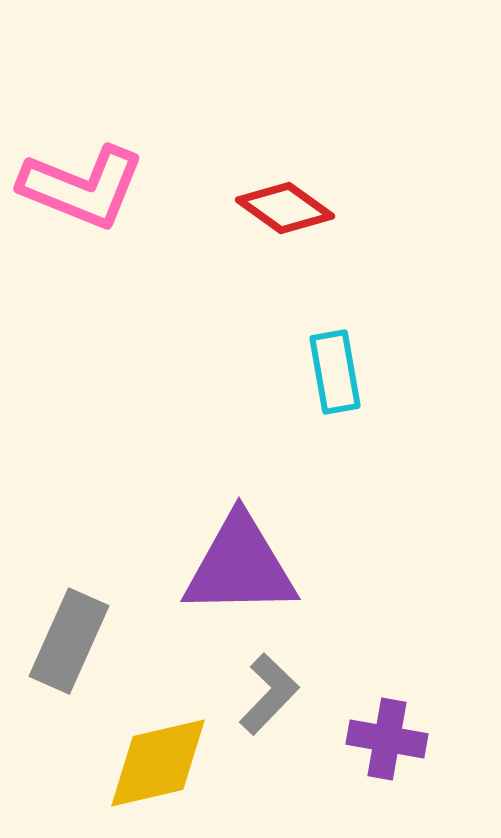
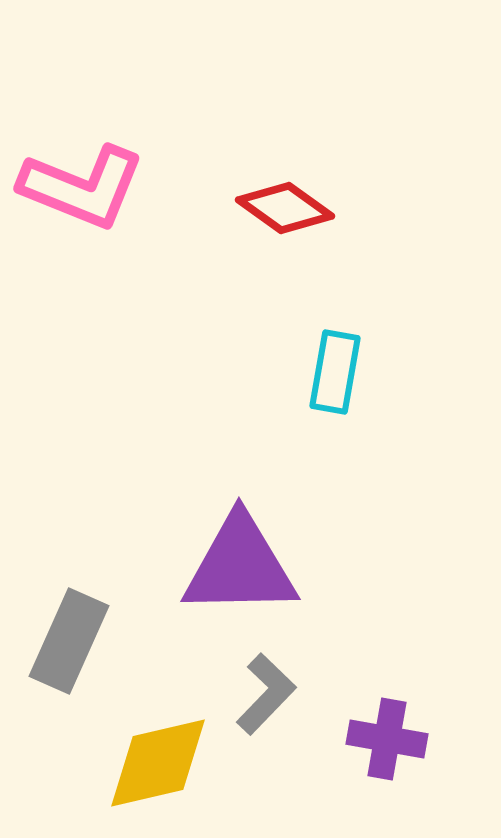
cyan rectangle: rotated 20 degrees clockwise
gray L-shape: moved 3 px left
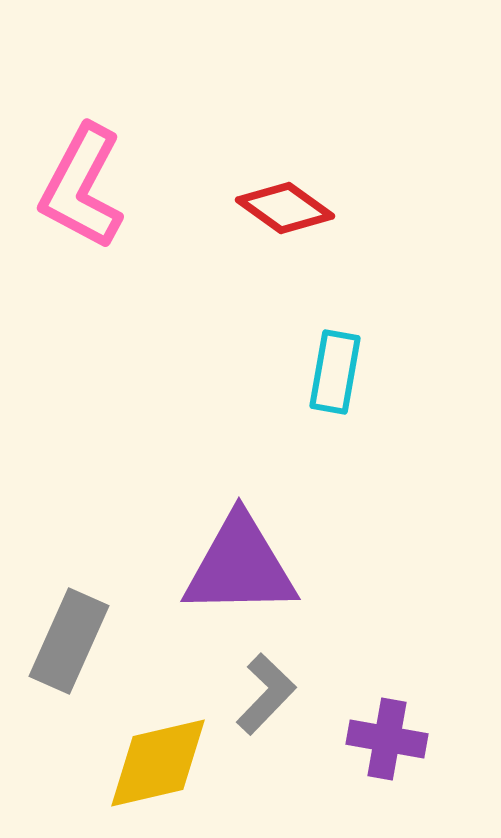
pink L-shape: rotated 96 degrees clockwise
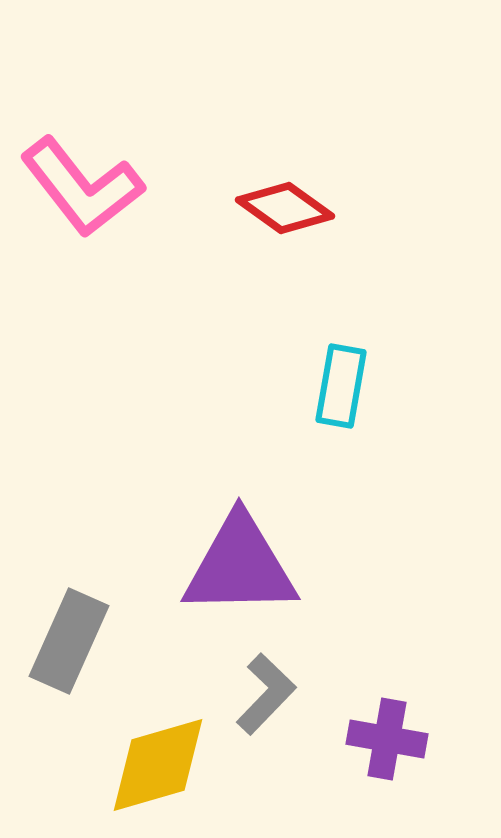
pink L-shape: rotated 66 degrees counterclockwise
cyan rectangle: moved 6 px right, 14 px down
yellow diamond: moved 2 px down; rotated 3 degrees counterclockwise
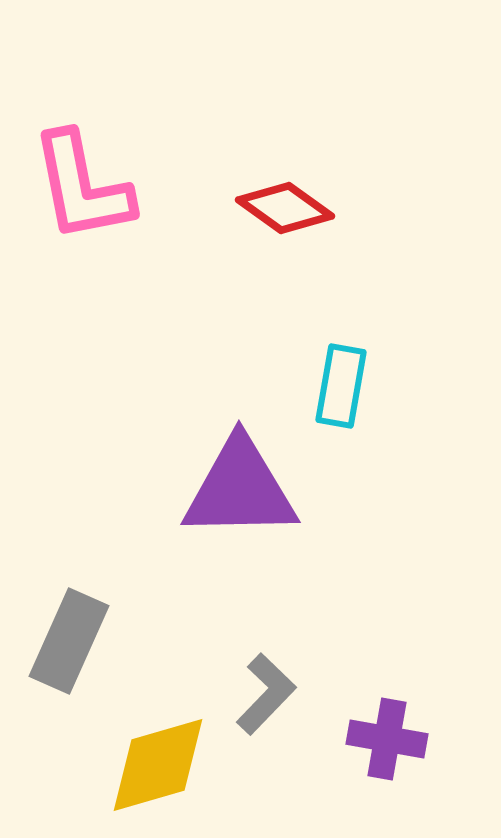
pink L-shape: rotated 27 degrees clockwise
purple triangle: moved 77 px up
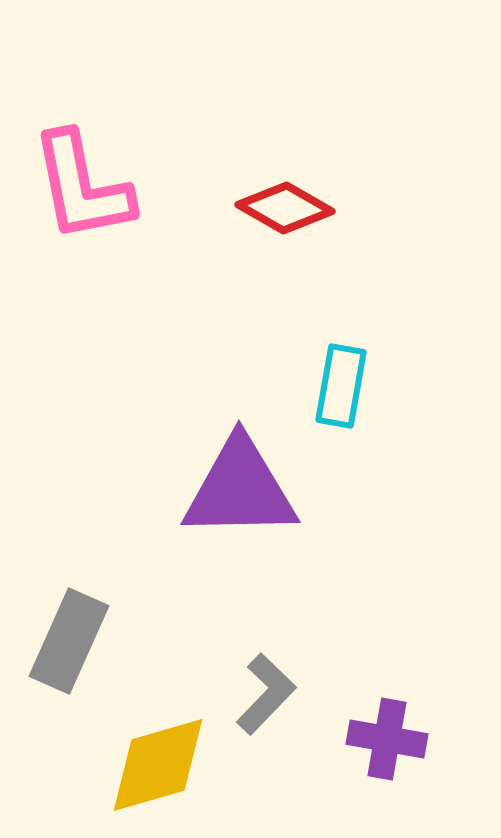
red diamond: rotated 6 degrees counterclockwise
